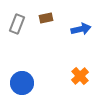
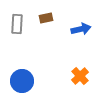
gray rectangle: rotated 18 degrees counterclockwise
blue circle: moved 2 px up
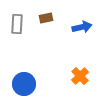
blue arrow: moved 1 px right, 2 px up
blue circle: moved 2 px right, 3 px down
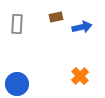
brown rectangle: moved 10 px right, 1 px up
blue circle: moved 7 px left
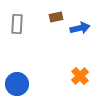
blue arrow: moved 2 px left, 1 px down
